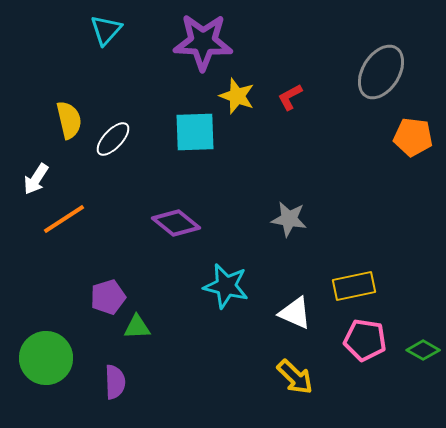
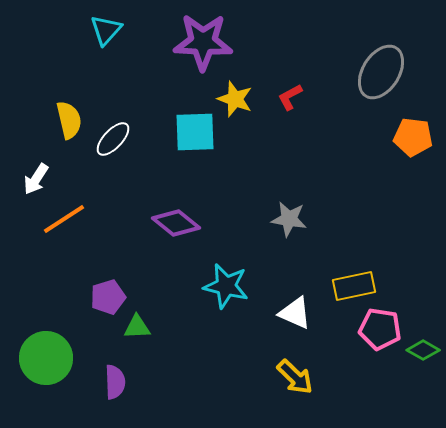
yellow star: moved 2 px left, 3 px down
pink pentagon: moved 15 px right, 11 px up
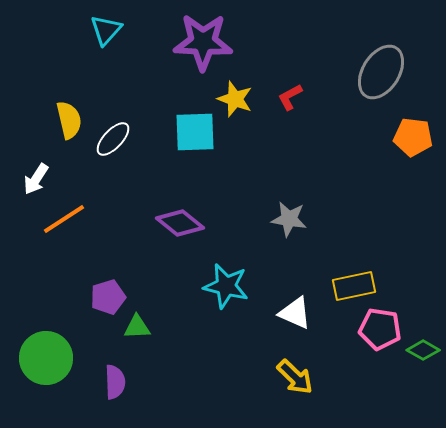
purple diamond: moved 4 px right
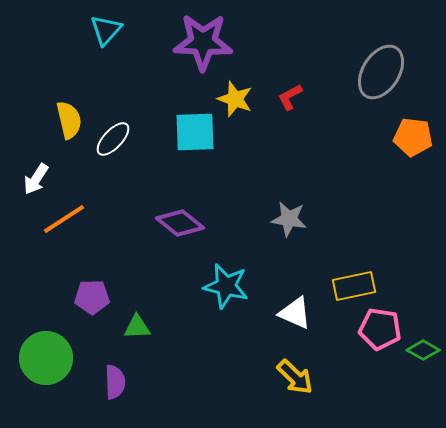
purple pentagon: moved 16 px left; rotated 16 degrees clockwise
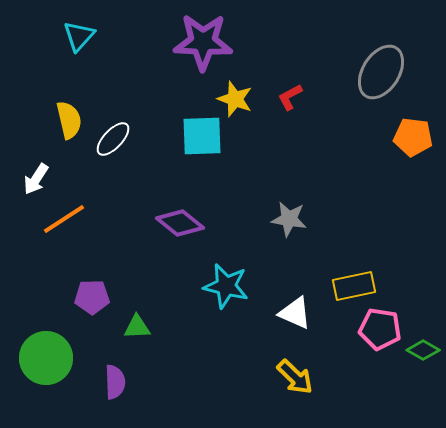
cyan triangle: moved 27 px left, 6 px down
cyan square: moved 7 px right, 4 px down
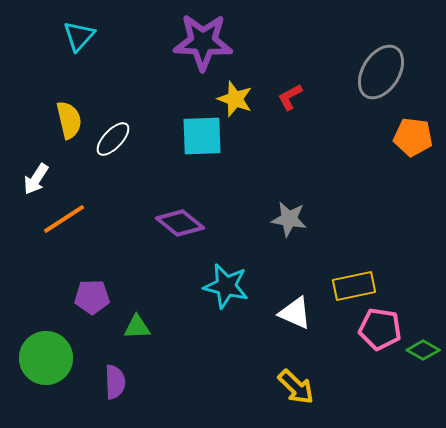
yellow arrow: moved 1 px right, 10 px down
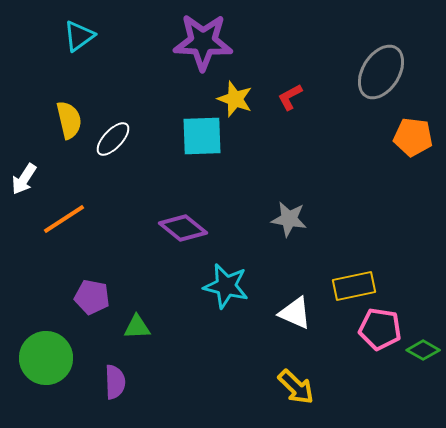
cyan triangle: rotated 12 degrees clockwise
white arrow: moved 12 px left
purple diamond: moved 3 px right, 5 px down
purple pentagon: rotated 12 degrees clockwise
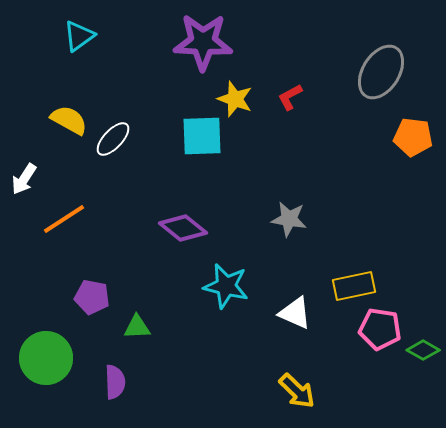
yellow semicircle: rotated 48 degrees counterclockwise
yellow arrow: moved 1 px right, 4 px down
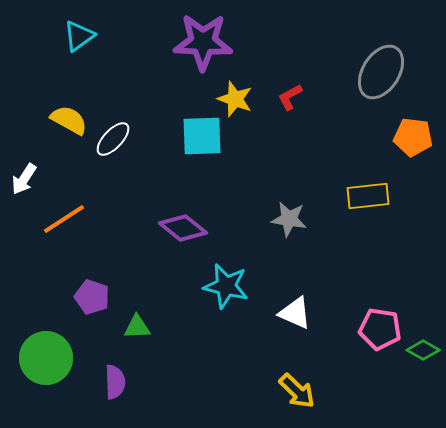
yellow rectangle: moved 14 px right, 90 px up; rotated 6 degrees clockwise
purple pentagon: rotated 8 degrees clockwise
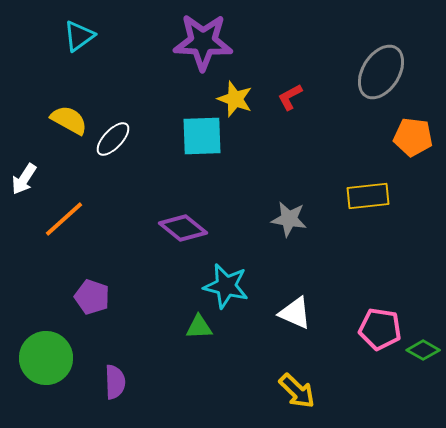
orange line: rotated 9 degrees counterclockwise
green triangle: moved 62 px right
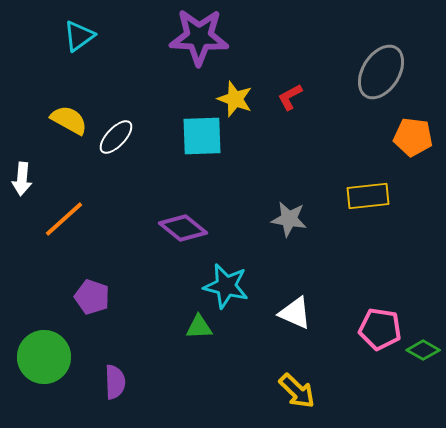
purple star: moved 4 px left, 5 px up
white ellipse: moved 3 px right, 2 px up
white arrow: moved 2 px left; rotated 28 degrees counterclockwise
green circle: moved 2 px left, 1 px up
